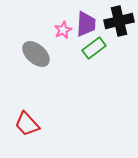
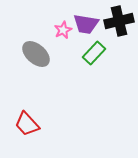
purple trapezoid: rotated 96 degrees clockwise
green rectangle: moved 5 px down; rotated 10 degrees counterclockwise
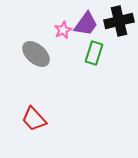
purple trapezoid: rotated 64 degrees counterclockwise
green rectangle: rotated 25 degrees counterclockwise
red trapezoid: moved 7 px right, 5 px up
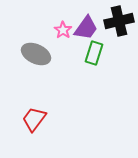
purple trapezoid: moved 4 px down
pink star: rotated 12 degrees counterclockwise
gray ellipse: rotated 16 degrees counterclockwise
red trapezoid: rotated 80 degrees clockwise
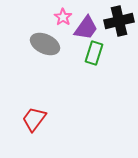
pink star: moved 13 px up
gray ellipse: moved 9 px right, 10 px up
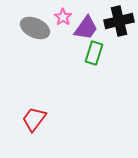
gray ellipse: moved 10 px left, 16 px up
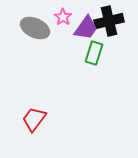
black cross: moved 10 px left
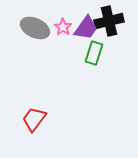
pink star: moved 10 px down
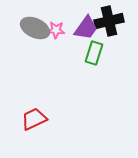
pink star: moved 7 px left, 3 px down; rotated 30 degrees counterclockwise
red trapezoid: rotated 28 degrees clockwise
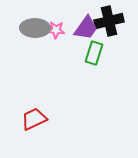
gray ellipse: rotated 24 degrees counterclockwise
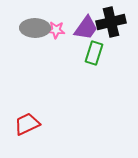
black cross: moved 2 px right, 1 px down
red trapezoid: moved 7 px left, 5 px down
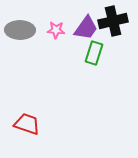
black cross: moved 2 px right, 1 px up
gray ellipse: moved 15 px left, 2 px down
red trapezoid: rotated 44 degrees clockwise
